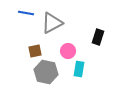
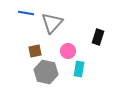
gray triangle: rotated 20 degrees counterclockwise
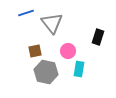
blue line: rotated 28 degrees counterclockwise
gray triangle: rotated 20 degrees counterclockwise
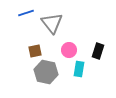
black rectangle: moved 14 px down
pink circle: moved 1 px right, 1 px up
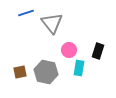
brown square: moved 15 px left, 21 px down
cyan rectangle: moved 1 px up
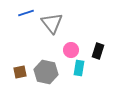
pink circle: moved 2 px right
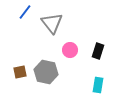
blue line: moved 1 px left, 1 px up; rotated 35 degrees counterclockwise
pink circle: moved 1 px left
cyan rectangle: moved 19 px right, 17 px down
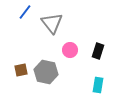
brown square: moved 1 px right, 2 px up
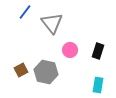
brown square: rotated 16 degrees counterclockwise
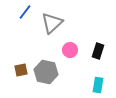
gray triangle: rotated 25 degrees clockwise
brown square: rotated 16 degrees clockwise
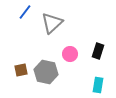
pink circle: moved 4 px down
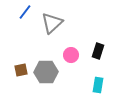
pink circle: moved 1 px right, 1 px down
gray hexagon: rotated 15 degrees counterclockwise
